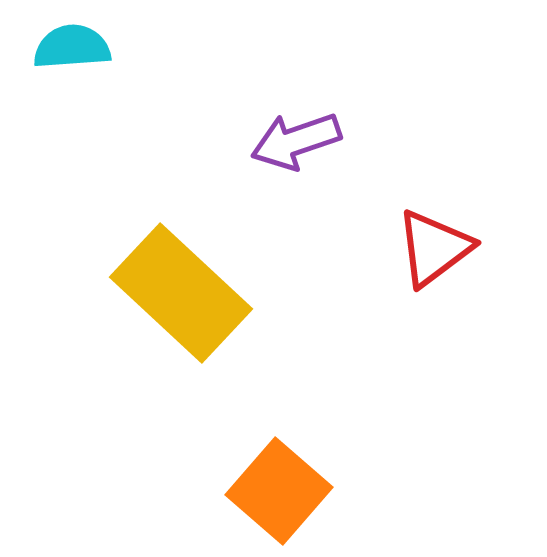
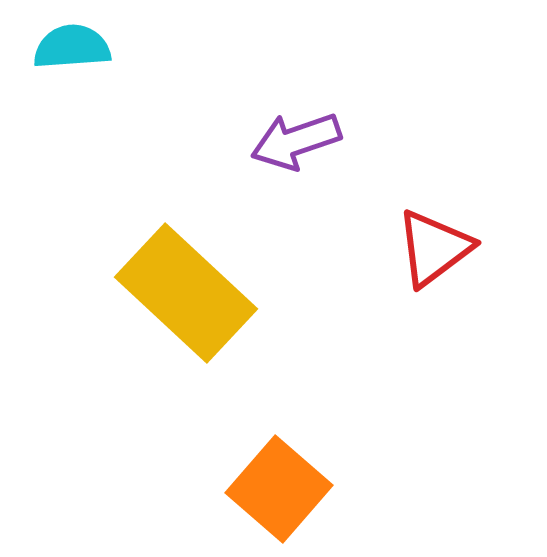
yellow rectangle: moved 5 px right
orange square: moved 2 px up
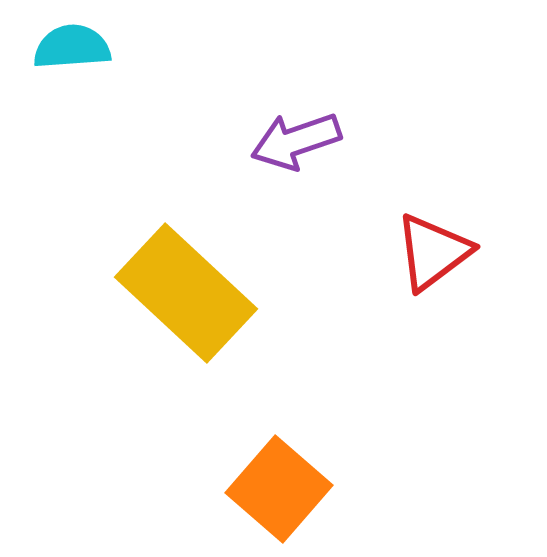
red triangle: moved 1 px left, 4 px down
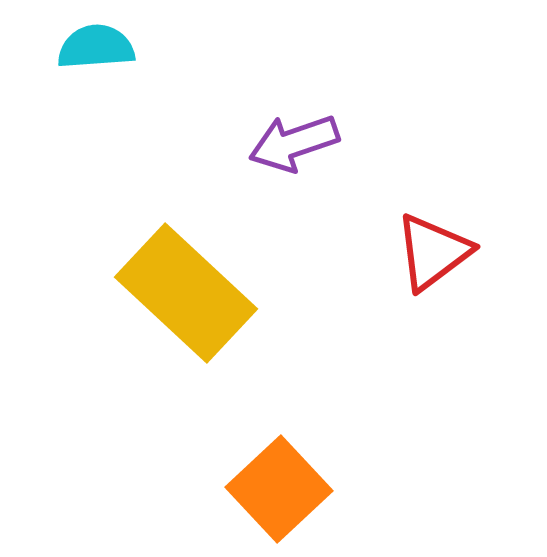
cyan semicircle: moved 24 px right
purple arrow: moved 2 px left, 2 px down
orange square: rotated 6 degrees clockwise
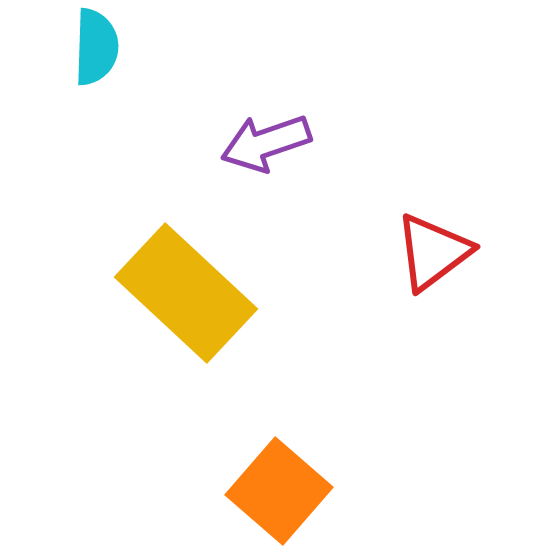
cyan semicircle: rotated 96 degrees clockwise
purple arrow: moved 28 px left
orange square: moved 2 px down; rotated 6 degrees counterclockwise
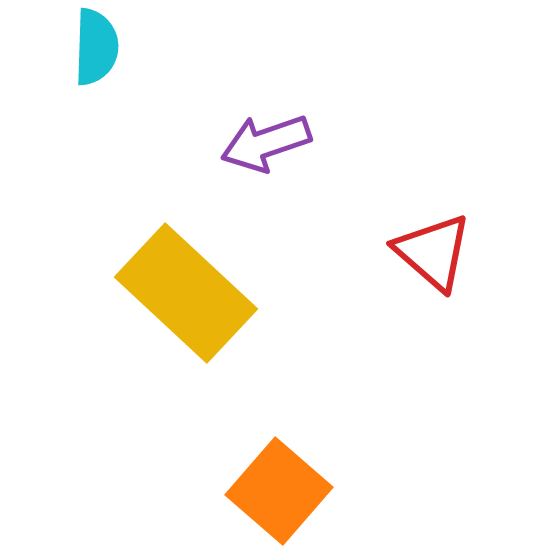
red triangle: rotated 42 degrees counterclockwise
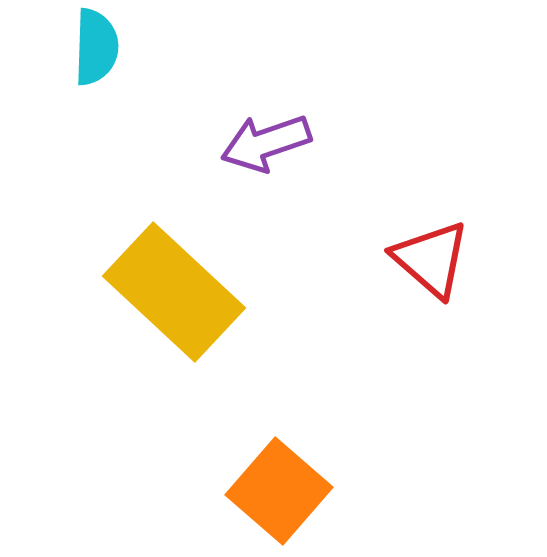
red triangle: moved 2 px left, 7 px down
yellow rectangle: moved 12 px left, 1 px up
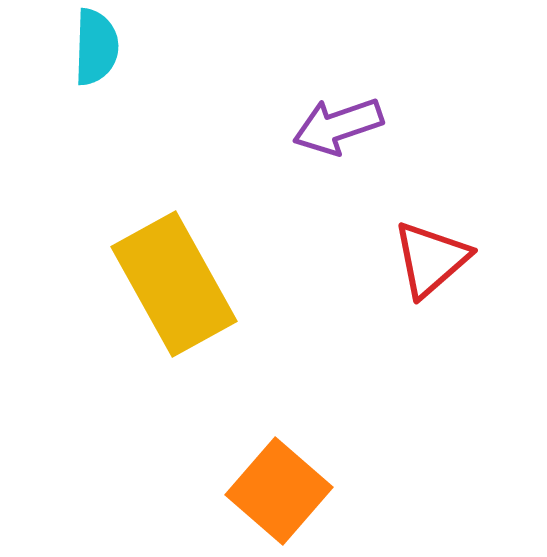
purple arrow: moved 72 px right, 17 px up
red triangle: rotated 38 degrees clockwise
yellow rectangle: moved 8 px up; rotated 18 degrees clockwise
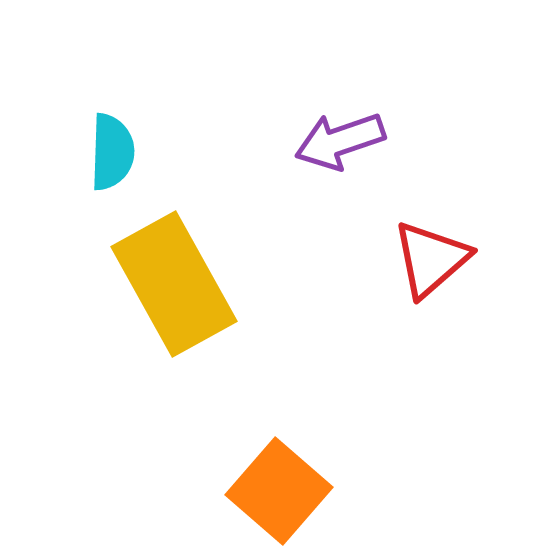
cyan semicircle: moved 16 px right, 105 px down
purple arrow: moved 2 px right, 15 px down
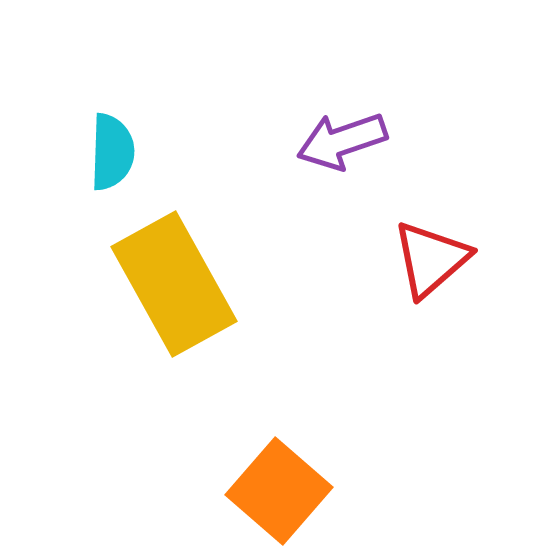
purple arrow: moved 2 px right
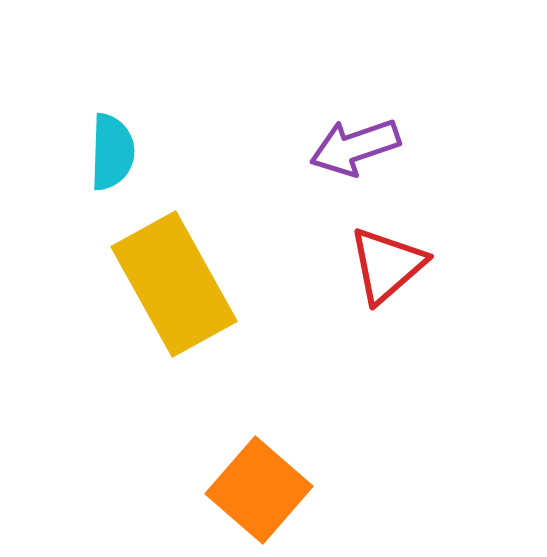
purple arrow: moved 13 px right, 6 px down
red triangle: moved 44 px left, 6 px down
orange square: moved 20 px left, 1 px up
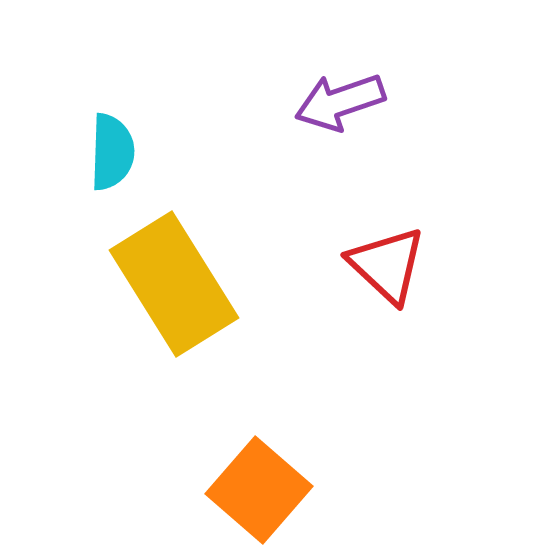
purple arrow: moved 15 px left, 45 px up
red triangle: rotated 36 degrees counterclockwise
yellow rectangle: rotated 3 degrees counterclockwise
